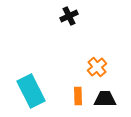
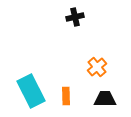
black cross: moved 6 px right, 1 px down; rotated 12 degrees clockwise
orange rectangle: moved 12 px left
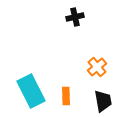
black trapezoid: moved 2 px left, 2 px down; rotated 80 degrees clockwise
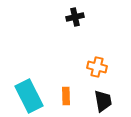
orange cross: rotated 36 degrees counterclockwise
cyan rectangle: moved 2 px left, 5 px down
